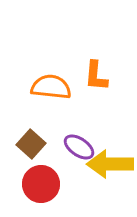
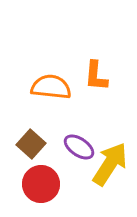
yellow arrow: rotated 123 degrees clockwise
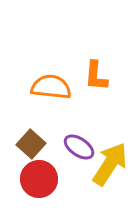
red circle: moved 2 px left, 5 px up
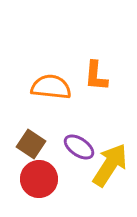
brown square: rotated 8 degrees counterclockwise
yellow arrow: moved 1 px down
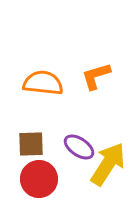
orange L-shape: rotated 68 degrees clockwise
orange semicircle: moved 8 px left, 4 px up
brown square: rotated 36 degrees counterclockwise
yellow arrow: moved 2 px left, 1 px up
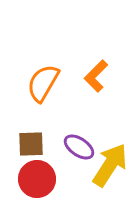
orange L-shape: rotated 28 degrees counterclockwise
orange semicircle: rotated 66 degrees counterclockwise
yellow arrow: moved 2 px right, 1 px down
red circle: moved 2 px left
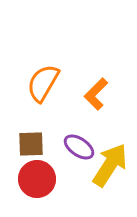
orange L-shape: moved 18 px down
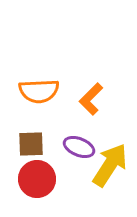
orange semicircle: moved 4 px left, 8 px down; rotated 123 degrees counterclockwise
orange L-shape: moved 5 px left, 5 px down
purple ellipse: rotated 12 degrees counterclockwise
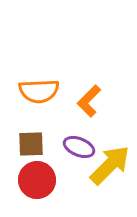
orange L-shape: moved 2 px left, 2 px down
yellow arrow: rotated 12 degrees clockwise
red circle: moved 1 px down
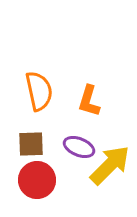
orange semicircle: rotated 99 degrees counterclockwise
orange L-shape: rotated 28 degrees counterclockwise
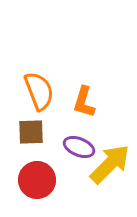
orange semicircle: rotated 9 degrees counterclockwise
orange L-shape: moved 5 px left, 1 px down
brown square: moved 12 px up
yellow arrow: moved 1 px up
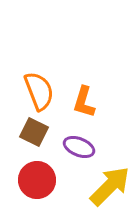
brown square: moved 3 px right; rotated 28 degrees clockwise
yellow arrow: moved 22 px down
